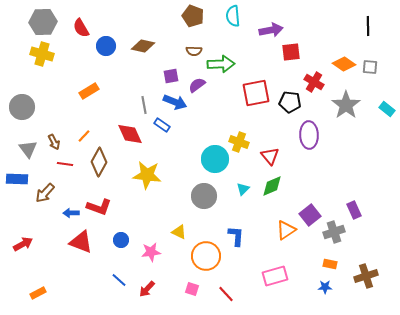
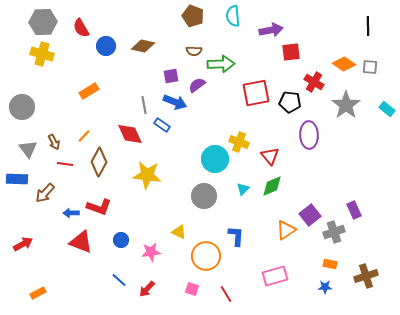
red line at (226, 294): rotated 12 degrees clockwise
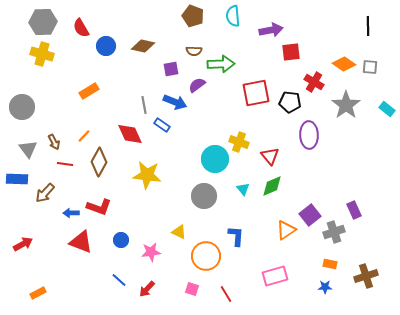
purple square at (171, 76): moved 7 px up
cyan triangle at (243, 189): rotated 24 degrees counterclockwise
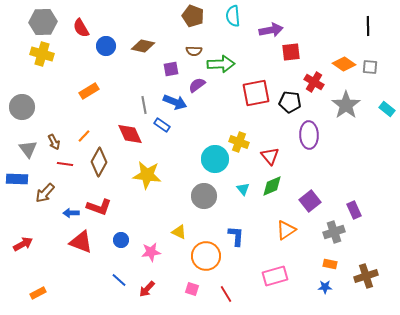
purple square at (310, 215): moved 14 px up
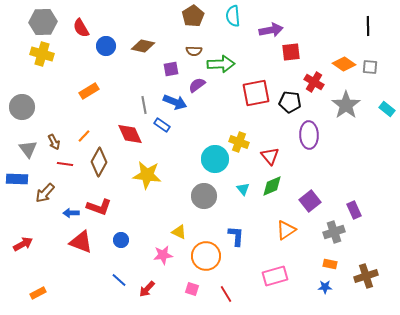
brown pentagon at (193, 16): rotated 20 degrees clockwise
pink star at (151, 252): moved 12 px right, 3 px down
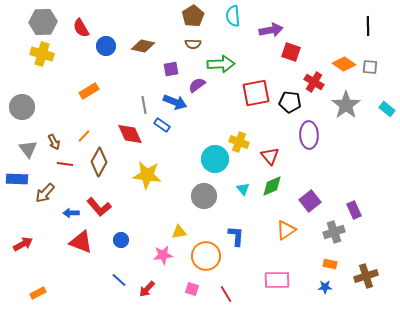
brown semicircle at (194, 51): moved 1 px left, 7 px up
red square at (291, 52): rotated 24 degrees clockwise
red L-shape at (99, 207): rotated 30 degrees clockwise
yellow triangle at (179, 232): rotated 35 degrees counterclockwise
pink rectangle at (275, 276): moved 2 px right, 4 px down; rotated 15 degrees clockwise
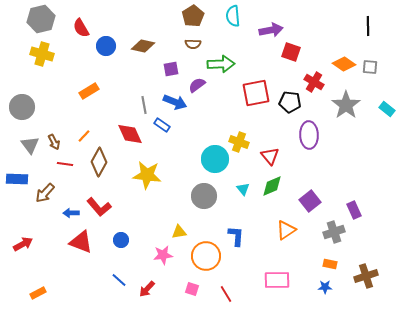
gray hexagon at (43, 22): moved 2 px left, 3 px up; rotated 12 degrees counterclockwise
gray triangle at (28, 149): moved 2 px right, 4 px up
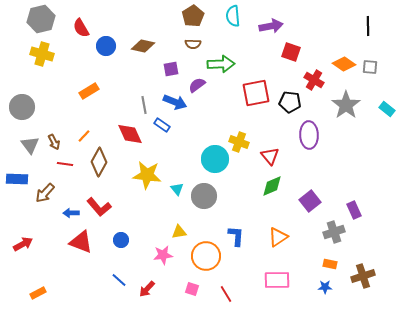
purple arrow at (271, 30): moved 4 px up
red cross at (314, 82): moved 2 px up
cyan triangle at (243, 189): moved 66 px left
orange triangle at (286, 230): moved 8 px left, 7 px down
brown cross at (366, 276): moved 3 px left
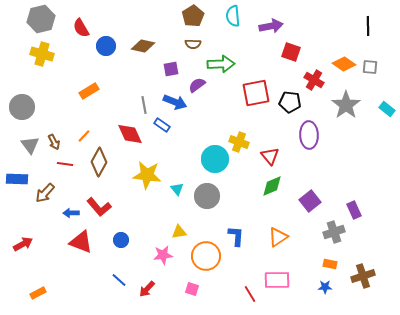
gray circle at (204, 196): moved 3 px right
red line at (226, 294): moved 24 px right
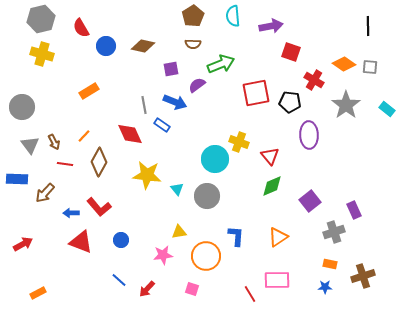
green arrow at (221, 64): rotated 20 degrees counterclockwise
